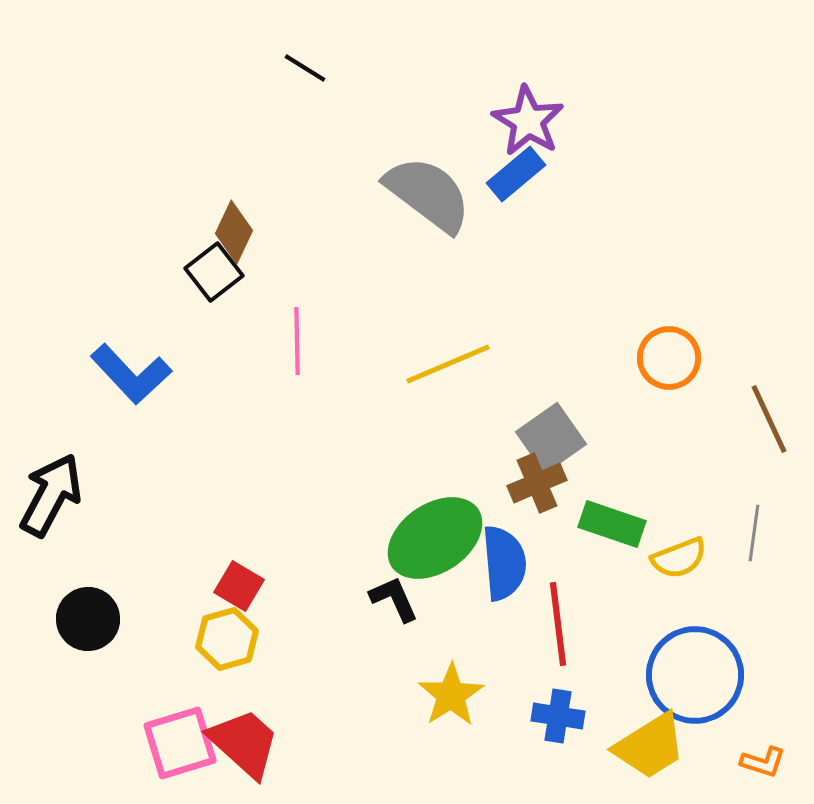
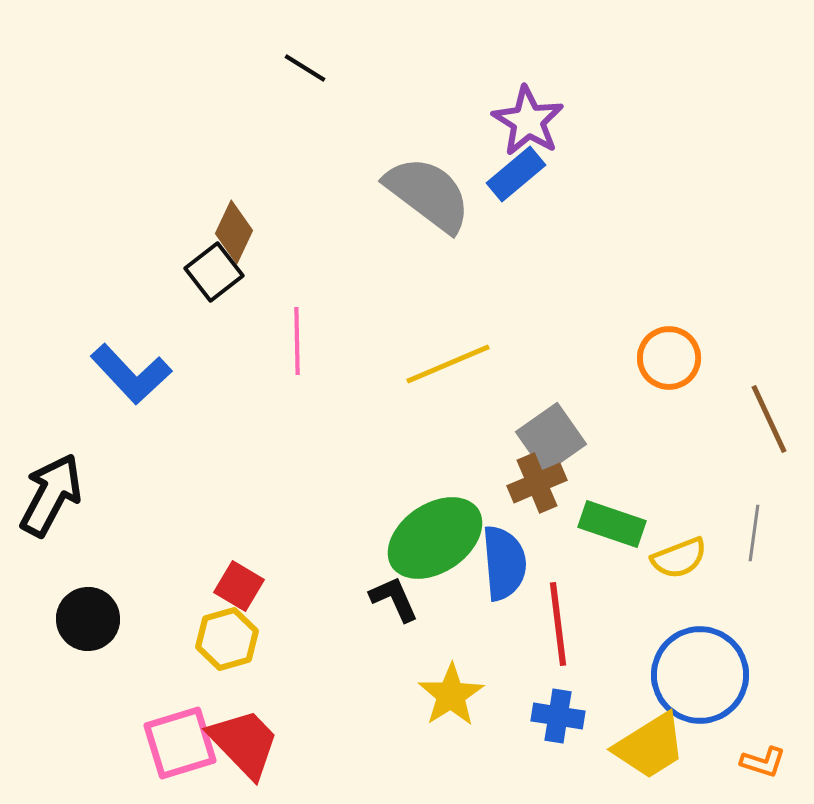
blue circle: moved 5 px right
red trapezoid: rotated 4 degrees clockwise
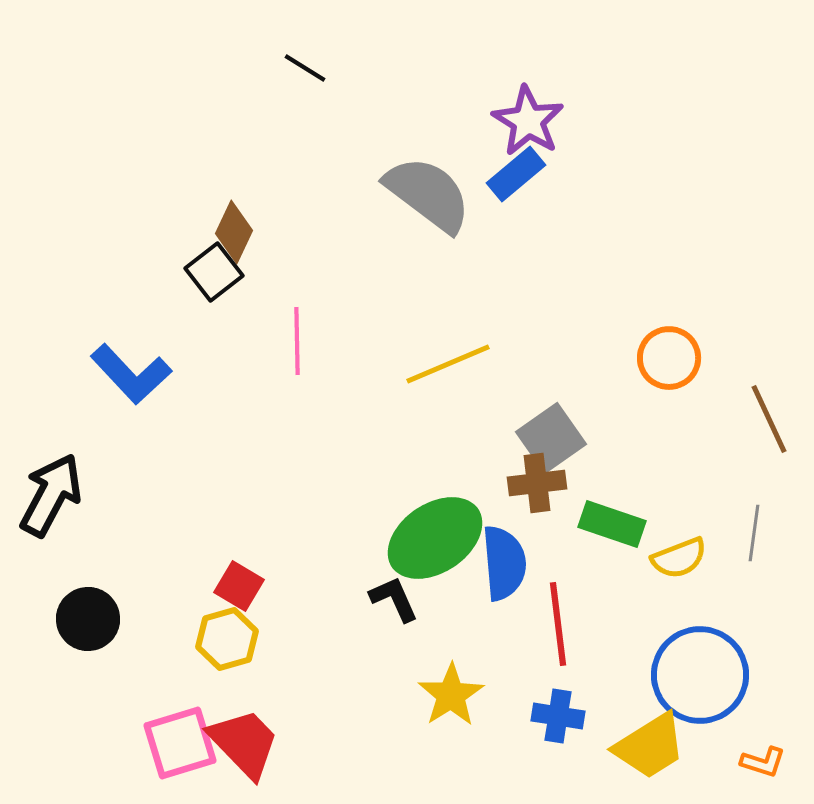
brown cross: rotated 16 degrees clockwise
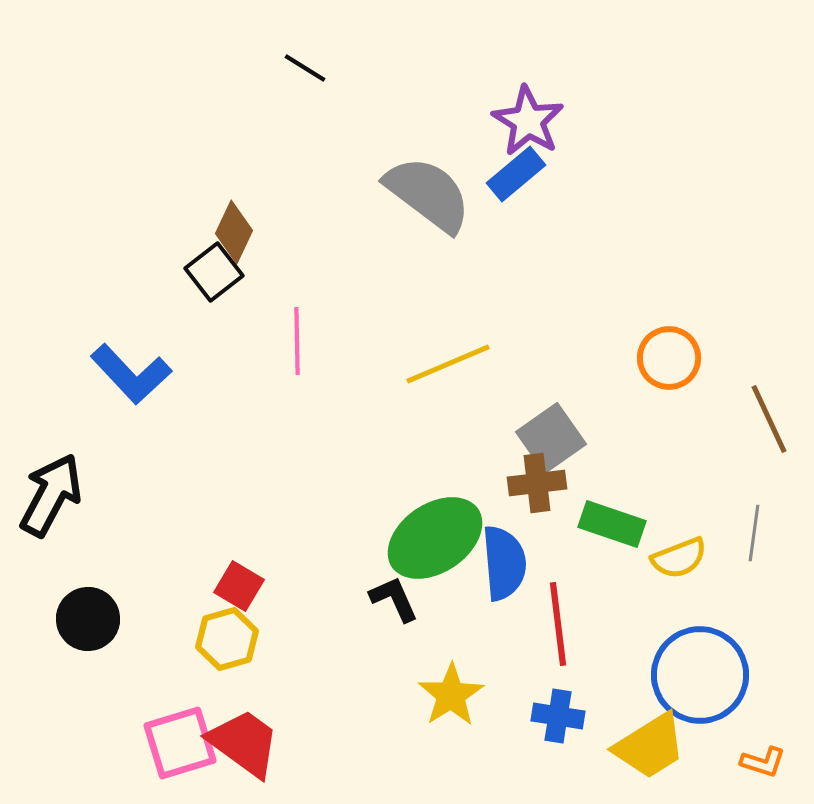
red trapezoid: rotated 10 degrees counterclockwise
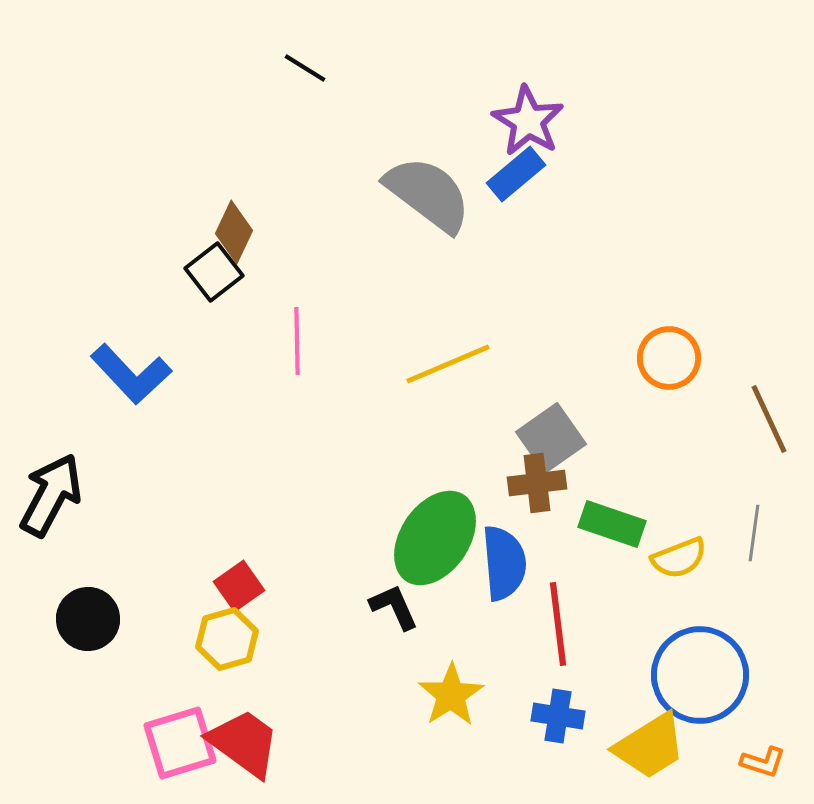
green ellipse: rotated 22 degrees counterclockwise
red square: rotated 24 degrees clockwise
black L-shape: moved 8 px down
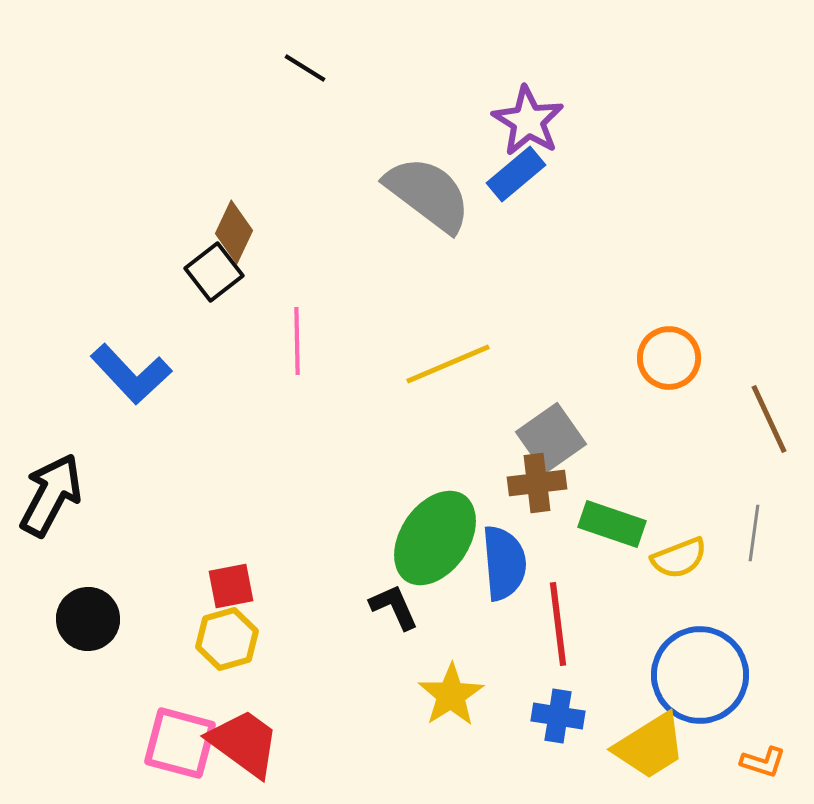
red square: moved 8 px left; rotated 24 degrees clockwise
pink square: rotated 32 degrees clockwise
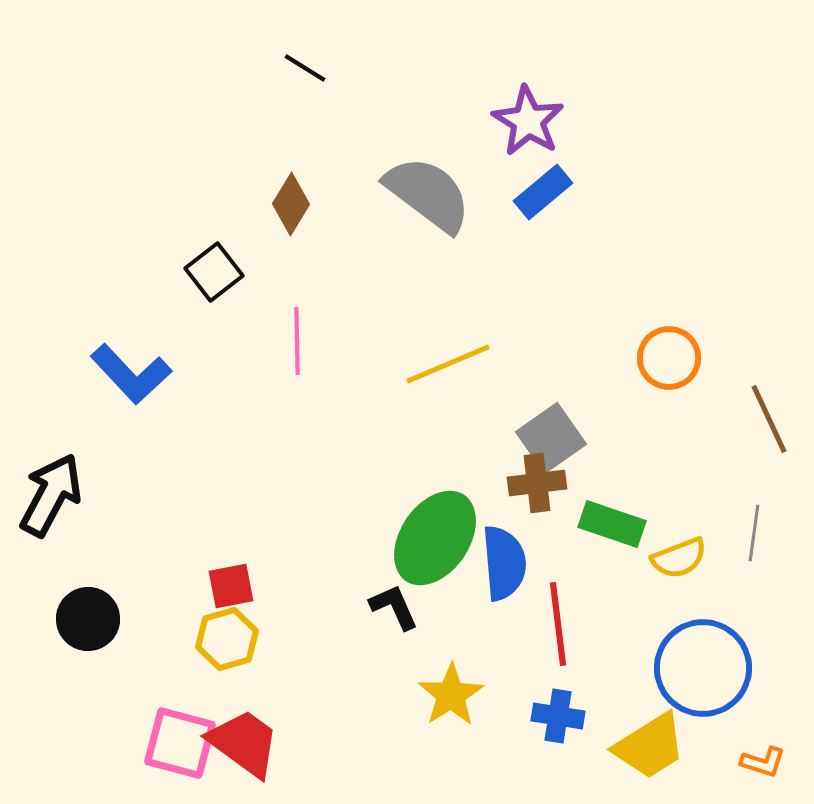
blue rectangle: moved 27 px right, 18 px down
brown diamond: moved 57 px right, 28 px up; rotated 6 degrees clockwise
blue circle: moved 3 px right, 7 px up
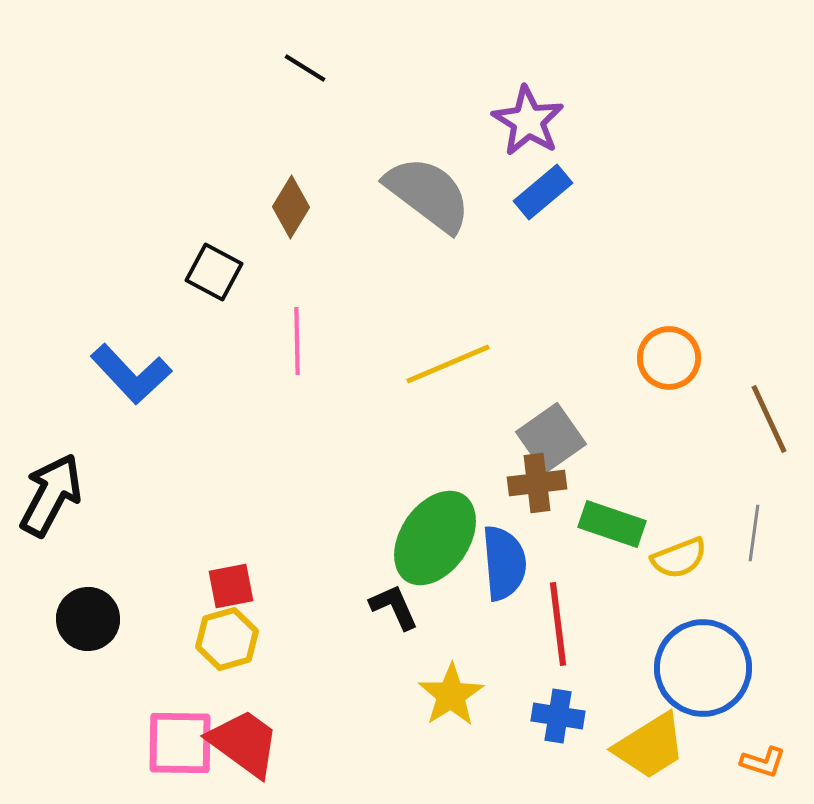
brown diamond: moved 3 px down
black square: rotated 24 degrees counterclockwise
pink square: rotated 14 degrees counterclockwise
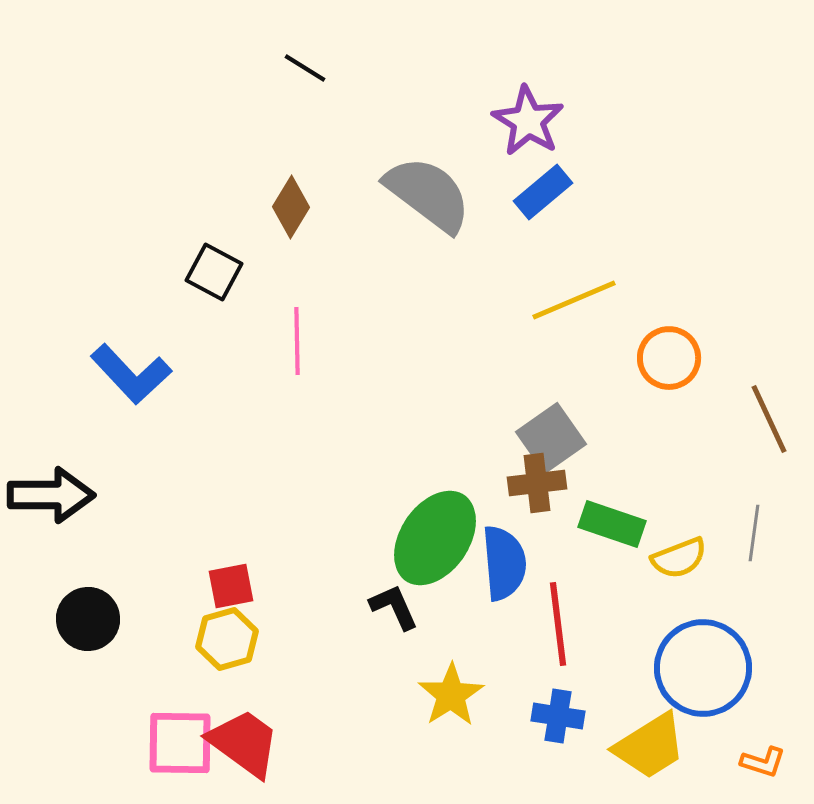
yellow line: moved 126 px right, 64 px up
black arrow: rotated 62 degrees clockwise
